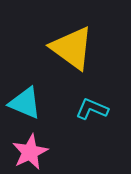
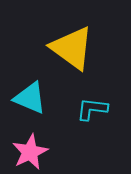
cyan triangle: moved 5 px right, 5 px up
cyan L-shape: rotated 16 degrees counterclockwise
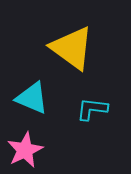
cyan triangle: moved 2 px right
pink star: moved 5 px left, 2 px up
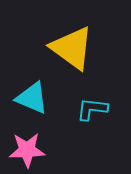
pink star: moved 2 px right; rotated 24 degrees clockwise
